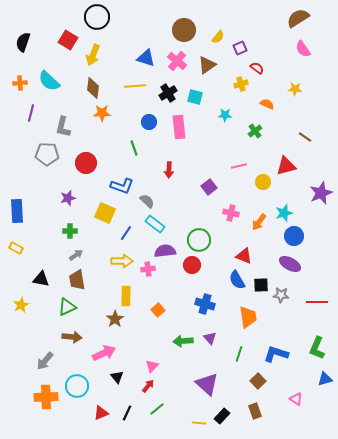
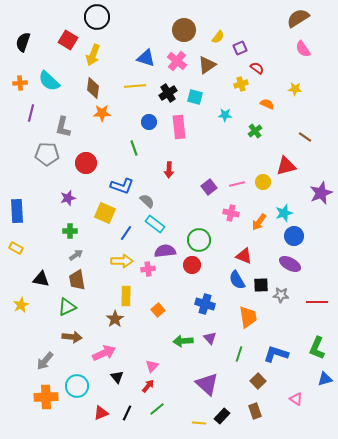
pink line at (239, 166): moved 2 px left, 18 px down
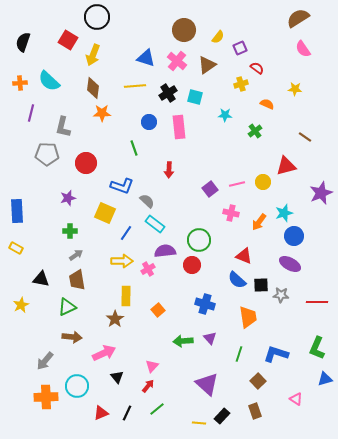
purple square at (209, 187): moved 1 px right, 2 px down
pink cross at (148, 269): rotated 24 degrees counterclockwise
blue semicircle at (237, 280): rotated 18 degrees counterclockwise
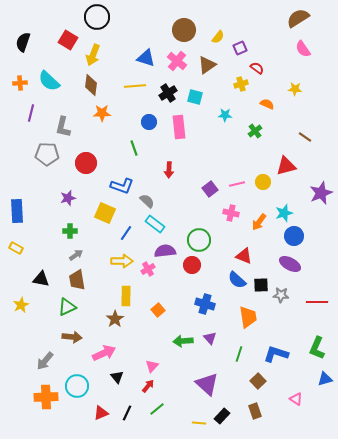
brown diamond at (93, 88): moved 2 px left, 3 px up
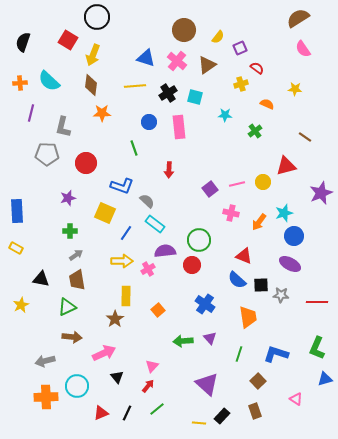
blue cross at (205, 304): rotated 18 degrees clockwise
gray arrow at (45, 361): rotated 36 degrees clockwise
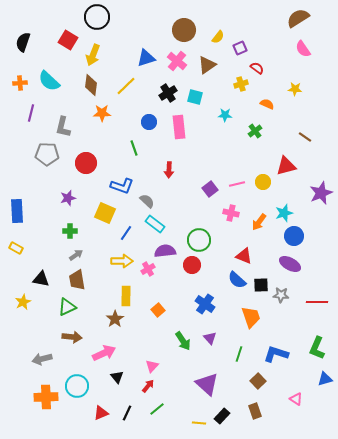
blue triangle at (146, 58): rotated 36 degrees counterclockwise
yellow line at (135, 86): moved 9 px left; rotated 40 degrees counterclockwise
yellow star at (21, 305): moved 2 px right, 3 px up
orange trapezoid at (248, 317): moved 3 px right; rotated 10 degrees counterclockwise
green arrow at (183, 341): rotated 120 degrees counterclockwise
gray arrow at (45, 361): moved 3 px left, 2 px up
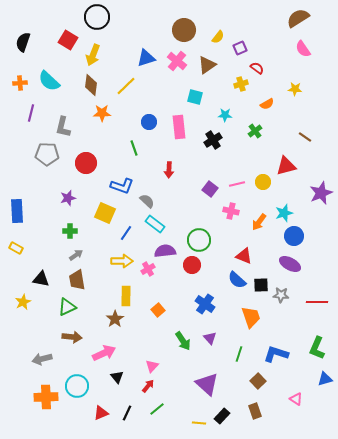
black cross at (168, 93): moved 45 px right, 47 px down
orange semicircle at (267, 104): rotated 128 degrees clockwise
purple square at (210, 189): rotated 14 degrees counterclockwise
pink cross at (231, 213): moved 2 px up
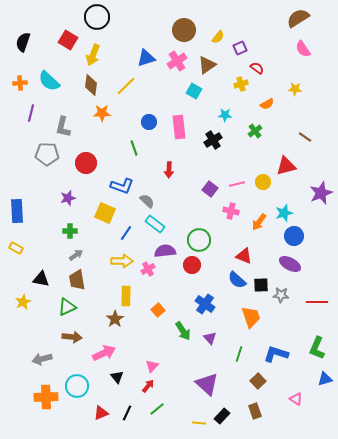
pink cross at (177, 61): rotated 18 degrees clockwise
cyan square at (195, 97): moved 1 px left, 6 px up; rotated 14 degrees clockwise
green arrow at (183, 341): moved 10 px up
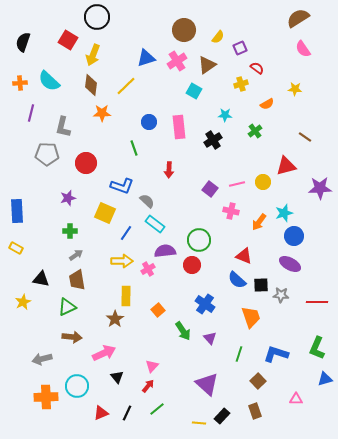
purple star at (321, 193): moved 1 px left, 5 px up; rotated 20 degrees clockwise
pink triangle at (296, 399): rotated 32 degrees counterclockwise
